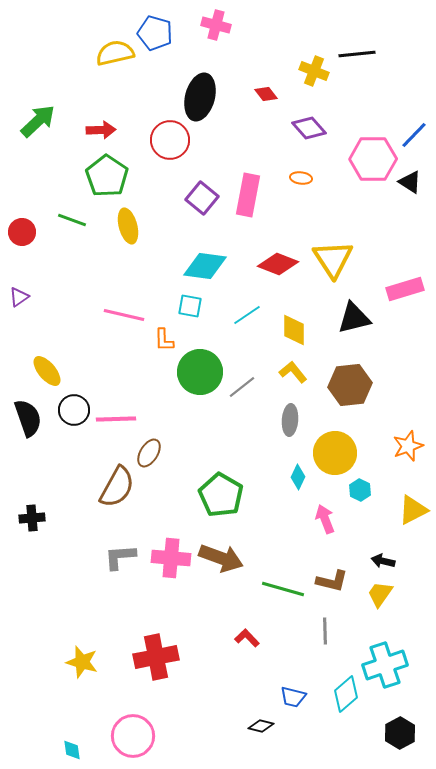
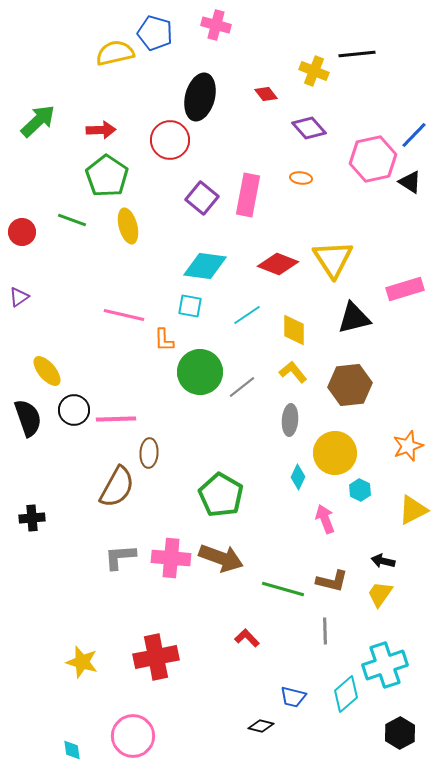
pink hexagon at (373, 159): rotated 12 degrees counterclockwise
brown ellipse at (149, 453): rotated 28 degrees counterclockwise
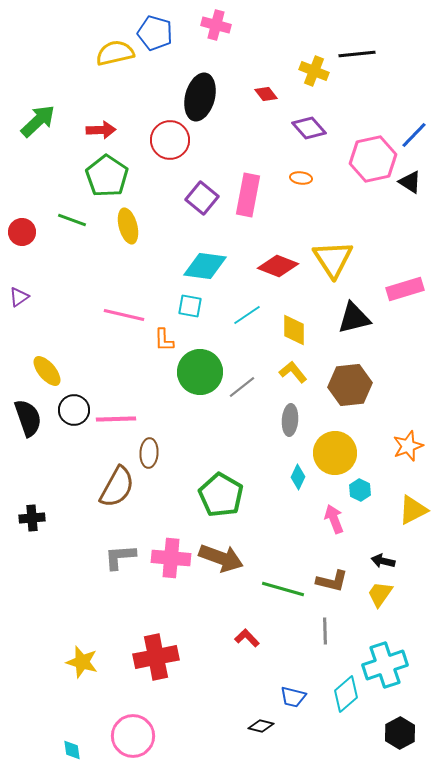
red diamond at (278, 264): moved 2 px down
pink arrow at (325, 519): moved 9 px right
